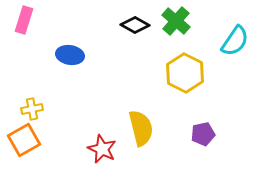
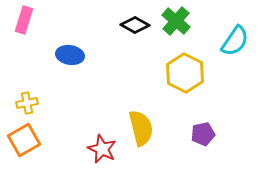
yellow cross: moved 5 px left, 6 px up
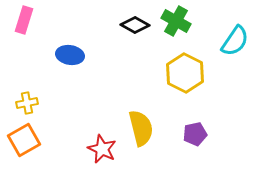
green cross: rotated 12 degrees counterclockwise
purple pentagon: moved 8 px left
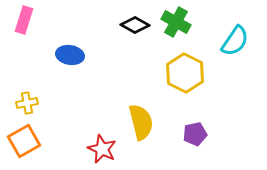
green cross: moved 1 px down
yellow semicircle: moved 6 px up
orange square: moved 1 px down
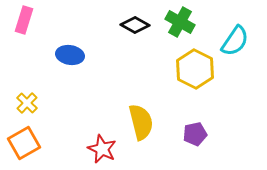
green cross: moved 4 px right
yellow hexagon: moved 10 px right, 4 px up
yellow cross: rotated 35 degrees counterclockwise
orange square: moved 2 px down
